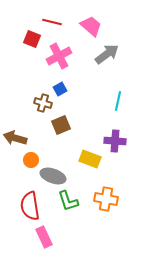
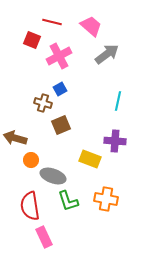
red square: moved 1 px down
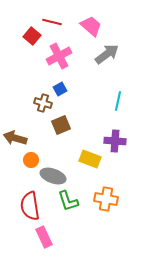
red square: moved 4 px up; rotated 18 degrees clockwise
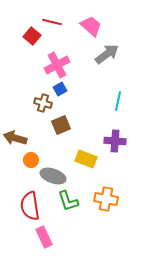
pink cross: moved 2 px left, 9 px down
yellow rectangle: moved 4 px left
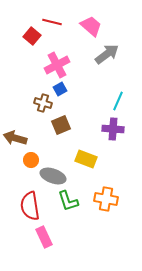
cyan line: rotated 12 degrees clockwise
purple cross: moved 2 px left, 12 px up
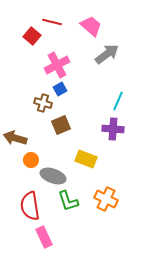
orange cross: rotated 15 degrees clockwise
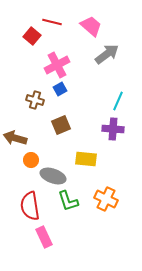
brown cross: moved 8 px left, 3 px up
yellow rectangle: rotated 15 degrees counterclockwise
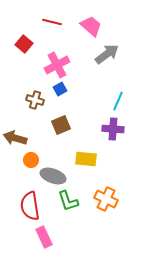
red square: moved 8 px left, 8 px down
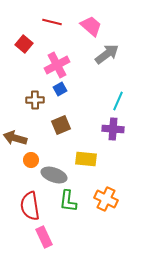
brown cross: rotated 18 degrees counterclockwise
gray ellipse: moved 1 px right, 1 px up
green L-shape: rotated 25 degrees clockwise
